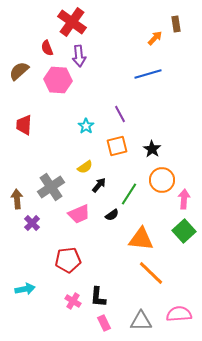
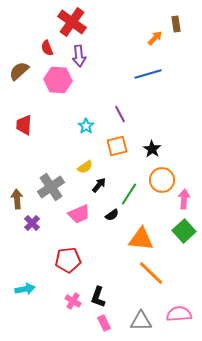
black L-shape: rotated 15 degrees clockwise
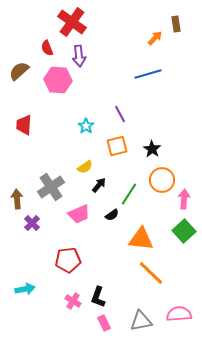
gray triangle: rotated 10 degrees counterclockwise
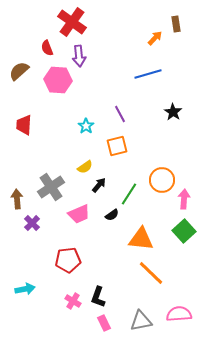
black star: moved 21 px right, 37 px up
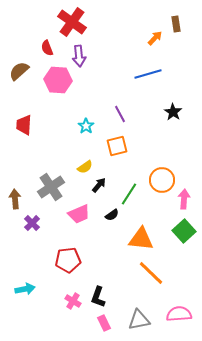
brown arrow: moved 2 px left
gray triangle: moved 2 px left, 1 px up
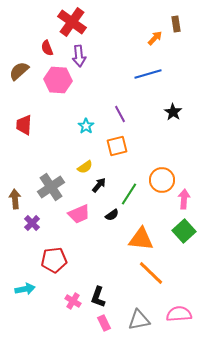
red pentagon: moved 14 px left
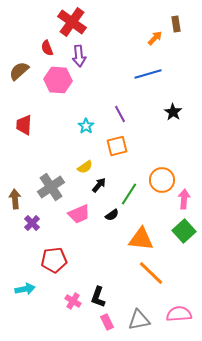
pink rectangle: moved 3 px right, 1 px up
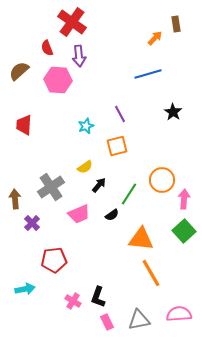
cyan star: rotated 14 degrees clockwise
orange line: rotated 16 degrees clockwise
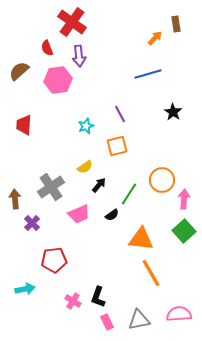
pink hexagon: rotated 12 degrees counterclockwise
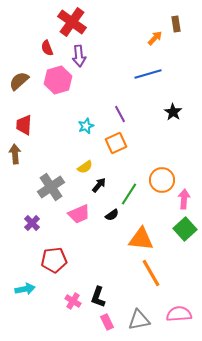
brown semicircle: moved 10 px down
pink hexagon: rotated 8 degrees counterclockwise
orange square: moved 1 px left, 3 px up; rotated 10 degrees counterclockwise
brown arrow: moved 45 px up
green square: moved 1 px right, 2 px up
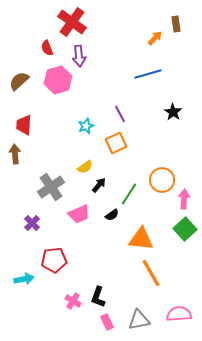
cyan arrow: moved 1 px left, 10 px up
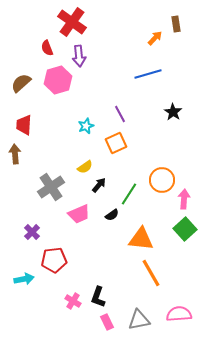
brown semicircle: moved 2 px right, 2 px down
purple cross: moved 9 px down
